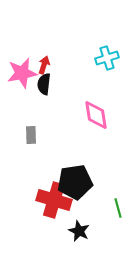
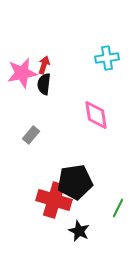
cyan cross: rotated 10 degrees clockwise
gray rectangle: rotated 42 degrees clockwise
green line: rotated 42 degrees clockwise
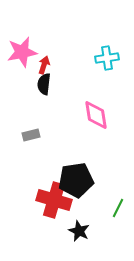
pink star: moved 21 px up
gray rectangle: rotated 36 degrees clockwise
black pentagon: moved 1 px right, 2 px up
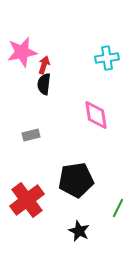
red cross: moved 27 px left; rotated 36 degrees clockwise
